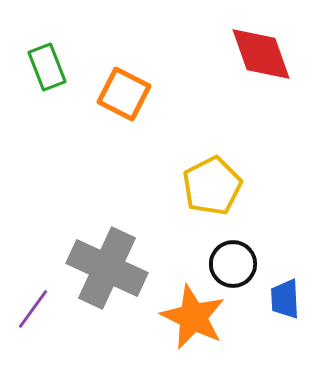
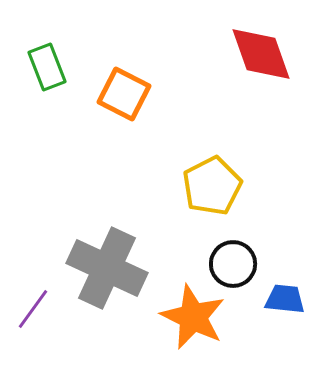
blue trapezoid: rotated 99 degrees clockwise
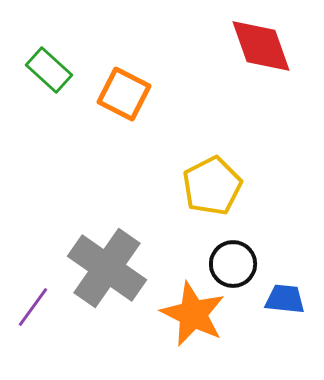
red diamond: moved 8 px up
green rectangle: moved 2 px right, 3 px down; rotated 27 degrees counterclockwise
gray cross: rotated 10 degrees clockwise
purple line: moved 2 px up
orange star: moved 3 px up
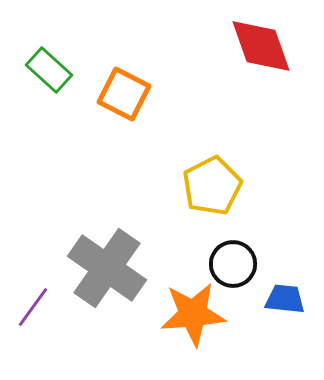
orange star: rotated 30 degrees counterclockwise
